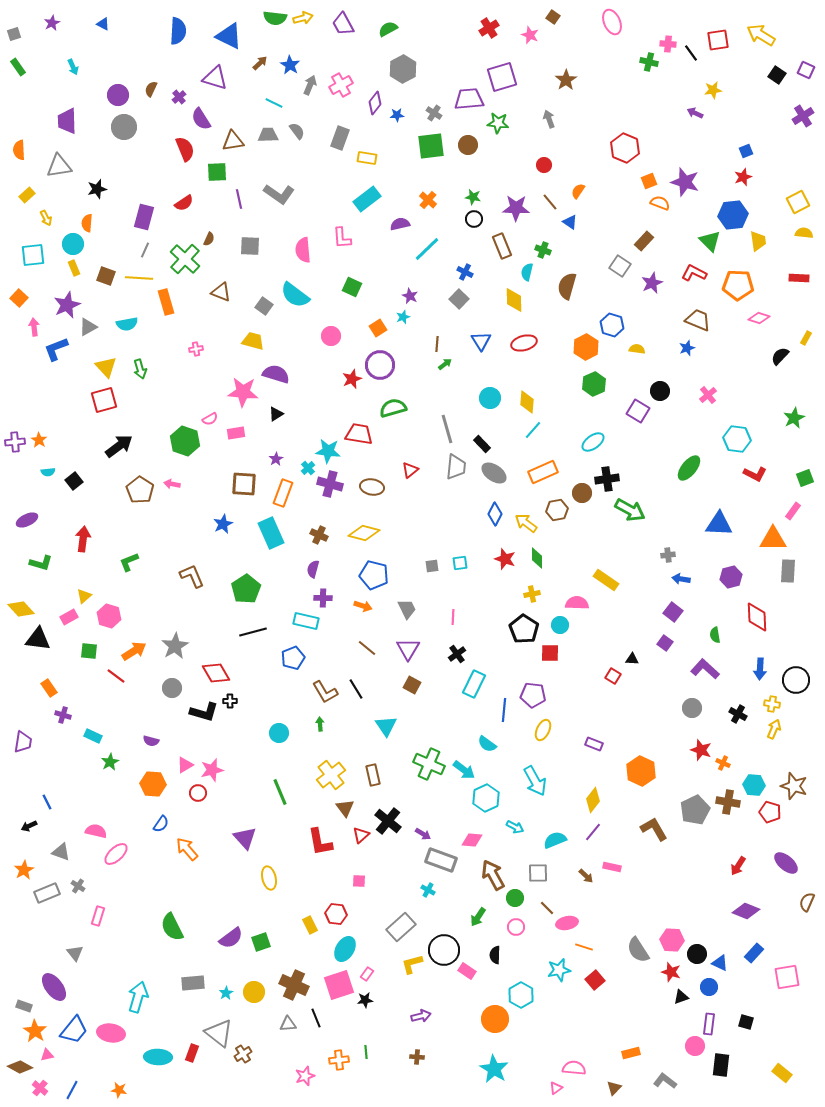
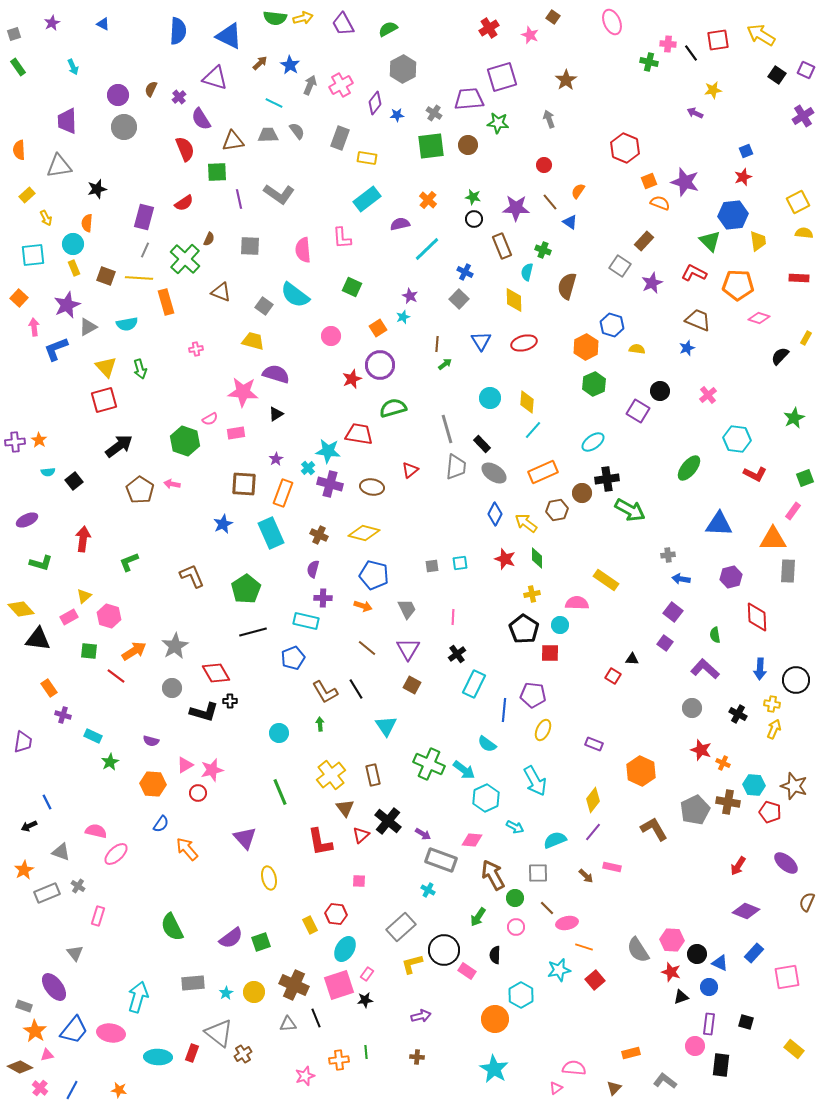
yellow rectangle at (782, 1073): moved 12 px right, 24 px up
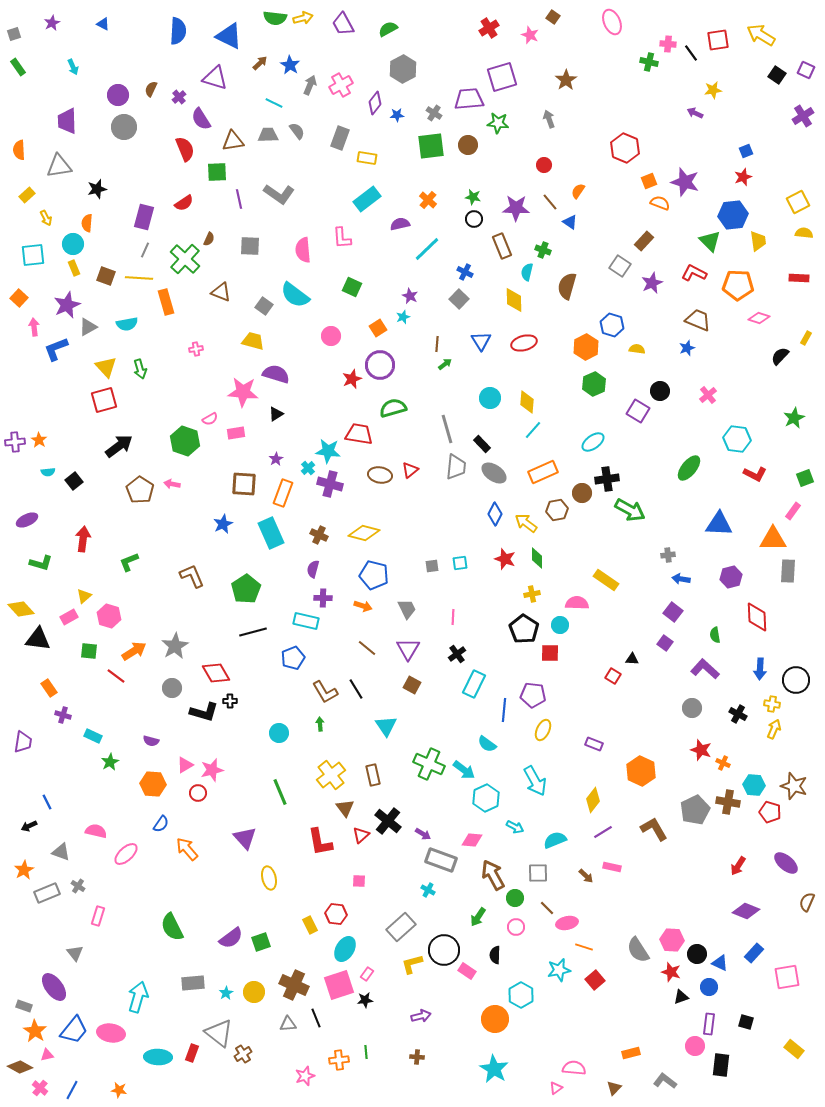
brown ellipse at (372, 487): moved 8 px right, 12 px up
purple line at (593, 832): moved 10 px right; rotated 18 degrees clockwise
pink ellipse at (116, 854): moved 10 px right
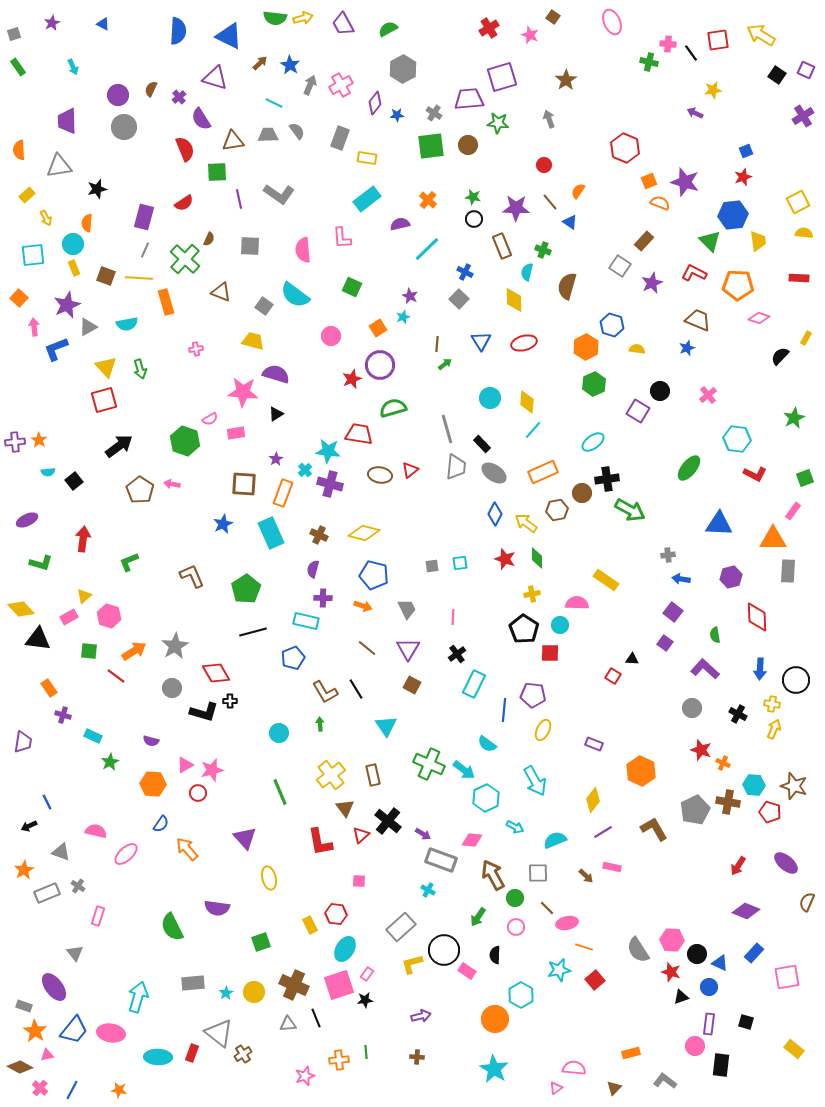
cyan cross at (308, 468): moved 3 px left, 2 px down
purple semicircle at (231, 938): moved 14 px left, 30 px up; rotated 45 degrees clockwise
